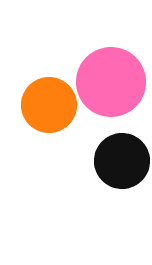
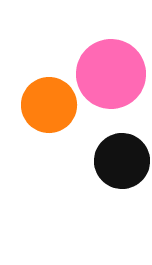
pink circle: moved 8 px up
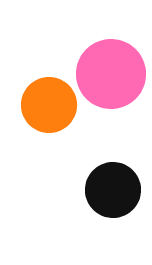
black circle: moved 9 px left, 29 px down
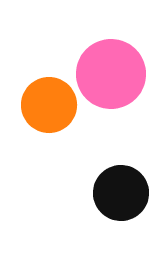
black circle: moved 8 px right, 3 px down
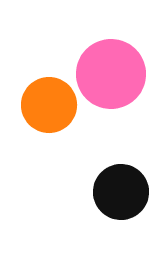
black circle: moved 1 px up
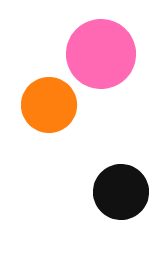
pink circle: moved 10 px left, 20 px up
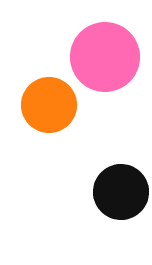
pink circle: moved 4 px right, 3 px down
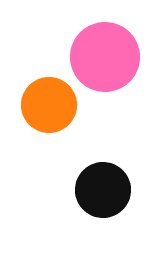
black circle: moved 18 px left, 2 px up
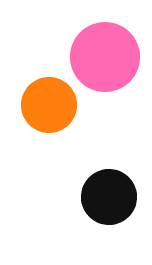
black circle: moved 6 px right, 7 px down
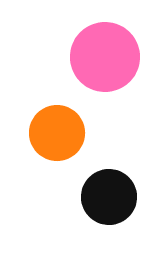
orange circle: moved 8 px right, 28 px down
